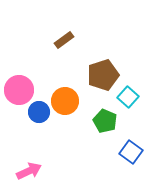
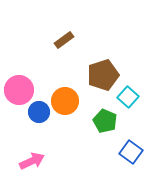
pink arrow: moved 3 px right, 10 px up
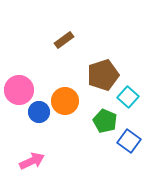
blue square: moved 2 px left, 11 px up
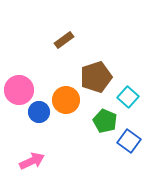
brown pentagon: moved 7 px left, 2 px down
orange circle: moved 1 px right, 1 px up
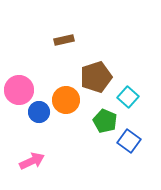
brown rectangle: rotated 24 degrees clockwise
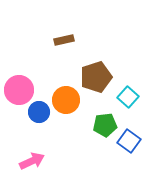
green pentagon: moved 4 px down; rotated 30 degrees counterclockwise
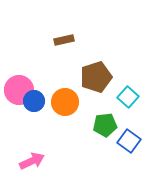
orange circle: moved 1 px left, 2 px down
blue circle: moved 5 px left, 11 px up
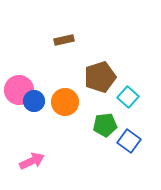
brown pentagon: moved 4 px right
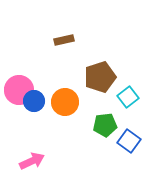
cyan square: rotated 10 degrees clockwise
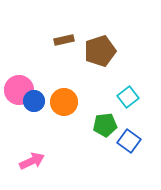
brown pentagon: moved 26 px up
orange circle: moved 1 px left
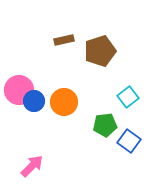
pink arrow: moved 5 px down; rotated 20 degrees counterclockwise
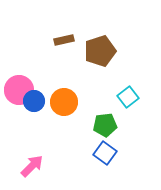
blue square: moved 24 px left, 12 px down
